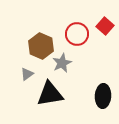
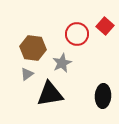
brown hexagon: moved 8 px left, 2 px down; rotated 15 degrees counterclockwise
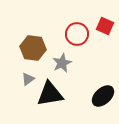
red square: rotated 18 degrees counterclockwise
gray triangle: moved 1 px right, 5 px down
black ellipse: rotated 45 degrees clockwise
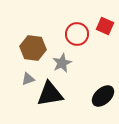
gray triangle: rotated 16 degrees clockwise
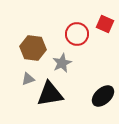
red square: moved 2 px up
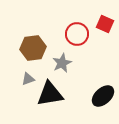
brown hexagon: rotated 15 degrees counterclockwise
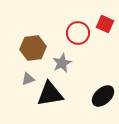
red circle: moved 1 px right, 1 px up
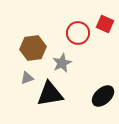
gray triangle: moved 1 px left, 1 px up
